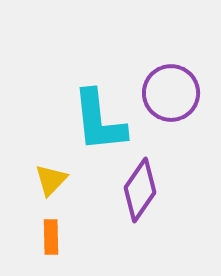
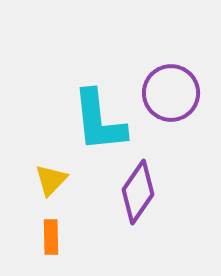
purple diamond: moved 2 px left, 2 px down
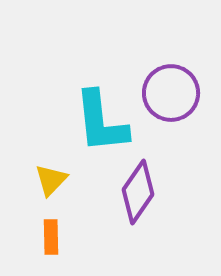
cyan L-shape: moved 2 px right, 1 px down
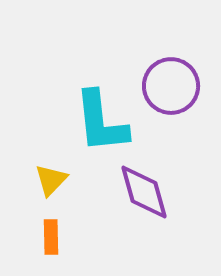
purple circle: moved 7 px up
purple diamond: moved 6 px right; rotated 50 degrees counterclockwise
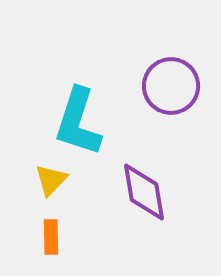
cyan L-shape: moved 23 px left; rotated 24 degrees clockwise
purple diamond: rotated 6 degrees clockwise
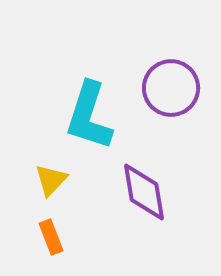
purple circle: moved 2 px down
cyan L-shape: moved 11 px right, 6 px up
orange rectangle: rotated 20 degrees counterclockwise
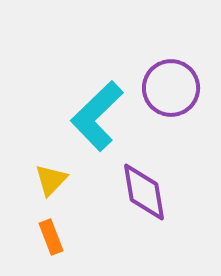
cyan L-shape: moved 8 px right; rotated 28 degrees clockwise
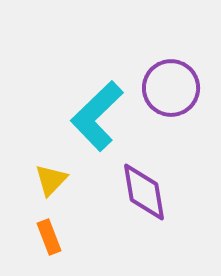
orange rectangle: moved 2 px left
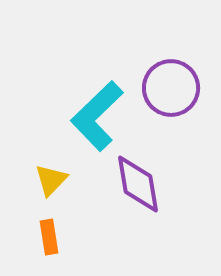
purple diamond: moved 6 px left, 8 px up
orange rectangle: rotated 12 degrees clockwise
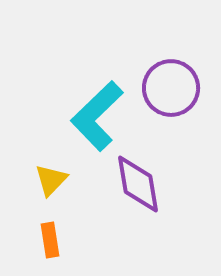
orange rectangle: moved 1 px right, 3 px down
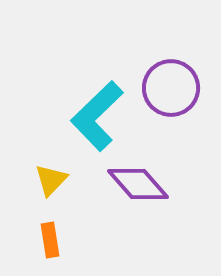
purple diamond: rotated 32 degrees counterclockwise
